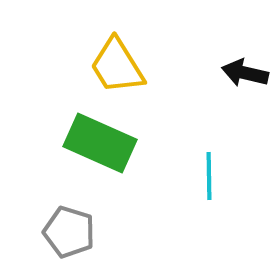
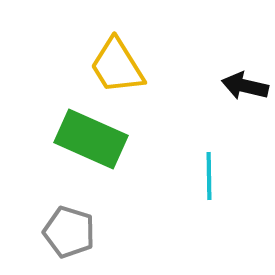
black arrow: moved 13 px down
green rectangle: moved 9 px left, 4 px up
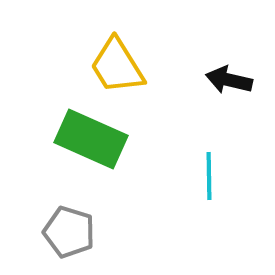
black arrow: moved 16 px left, 6 px up
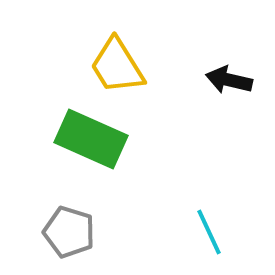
cyan line: moved 56 px down; rotated 24 degrees counterclockwise
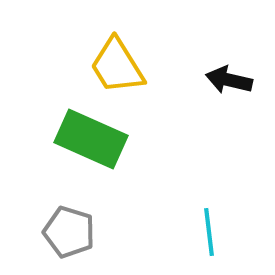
cyan line: rotated 18 degrees clockwise
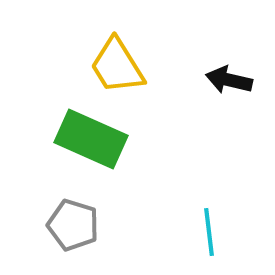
gray pentagon: moved 4 px right, 7 px up
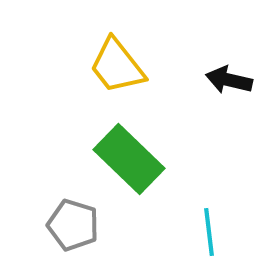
yellow trapezoid: rotated 6 degrees counterclockwise
green rectangle: moved 38 px right, 20 px down; rotated 20 degrees clockwise
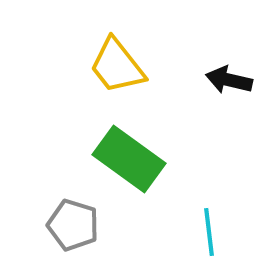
green rectangle: rotated 8 degrees counterclockwise
